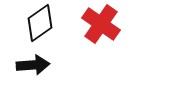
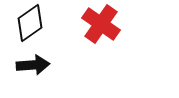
black diamond: moved 10 px left
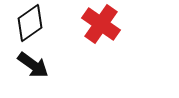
black arrow: rotated 40 degrees clockwise
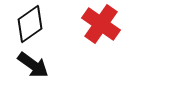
black diamond: moved 1 px down
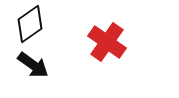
red cross: moved 6 px right, 18 px down
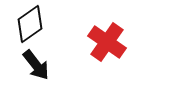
black arrow: moved 3 px right; rotated 16 degrees clockwise
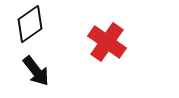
black arrow: moved 6 px down
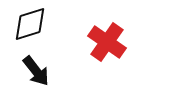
black diamond: rotated 18 degrees clockwise
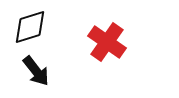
black diamond: moved 3 px down
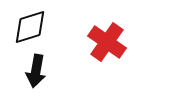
black arrow: rotated 48 degrees clockwise
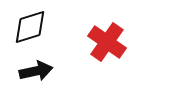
black arrow: rotated 112 degrees counterclockwise
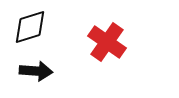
black arrow: rotated 16 degrees clockwise
